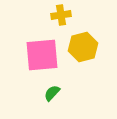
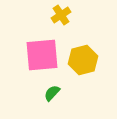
yellow cross: rotated 24 degrees counterclockwise
yellow hexagon: moved 13 px down
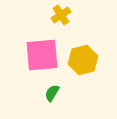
green semicircle: rotated 12 degrees counterclockwise
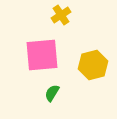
yellow hexagon: moved 10 px right, 5 px down
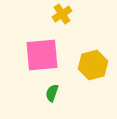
yellow cross: moved 1 px right, 1 px up
green semicircle: rotated 12 degrees counterclockwise
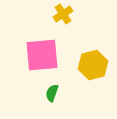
yellow cross: moved 1 px right
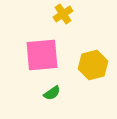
green semicircle: rotated 144 degrees counterclockwise
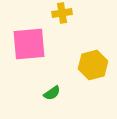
yellow cross: moved 1 px left, 1 px up; rotated 24 degrees clockwise
pink square: moved 13 px left, 11 px up
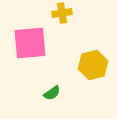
pink square: moved 1 px right, 1 px up
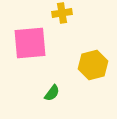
green semicircle: rotated 18 degrees counterclockwise
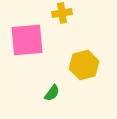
pink square: moved 3 px left, 3 px up
yellow hexagon: moved 9 px left
